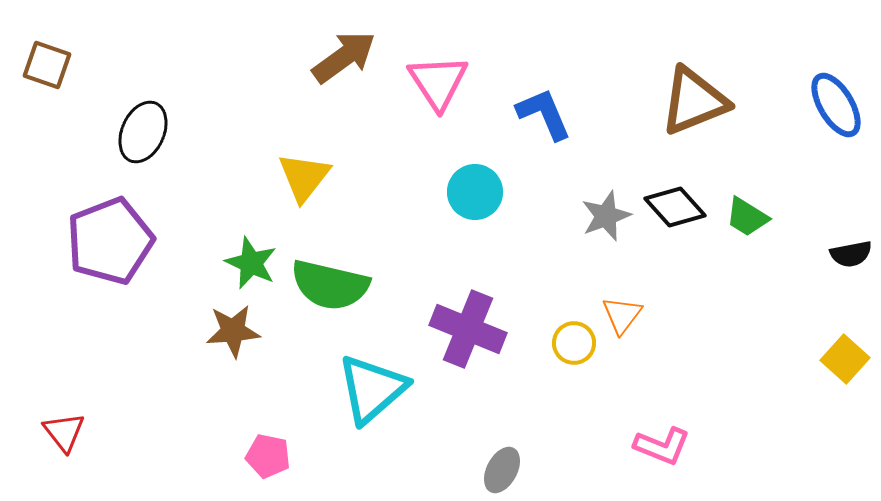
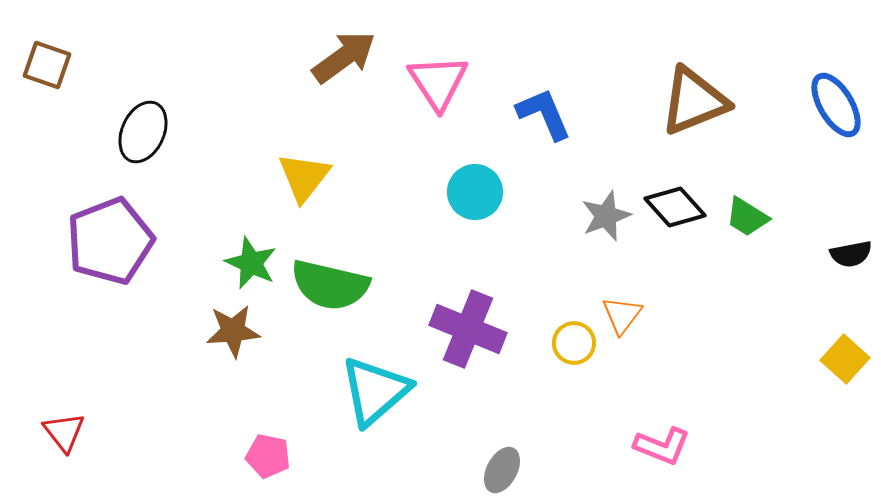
cyan triangle: moved 3 px right, 2 px down
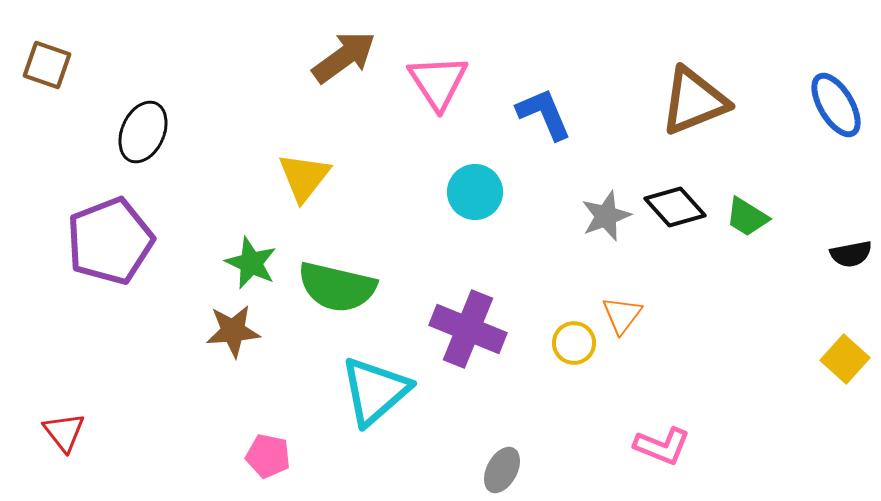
green semicircle: moved 7 px right, 2 px down
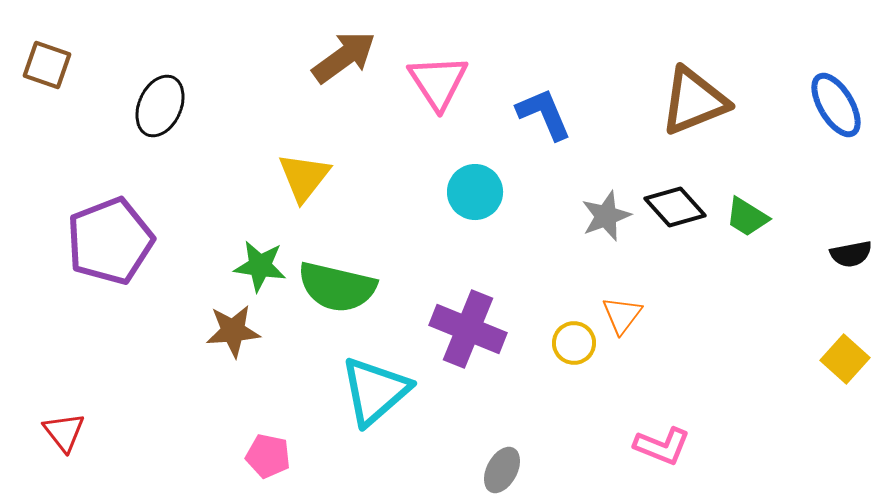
black ellipse: moved 17 px right, 26 px up
green star: moved 9 px right, 3 px down; rotated 16 degrees counterclockwise
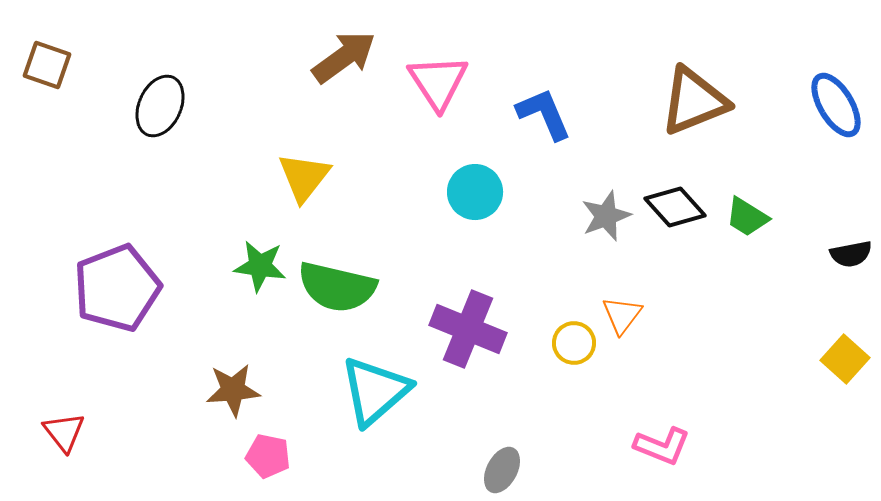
purple pentagon: moved 7 px right, 47 px down
brown star: moved 59 px down
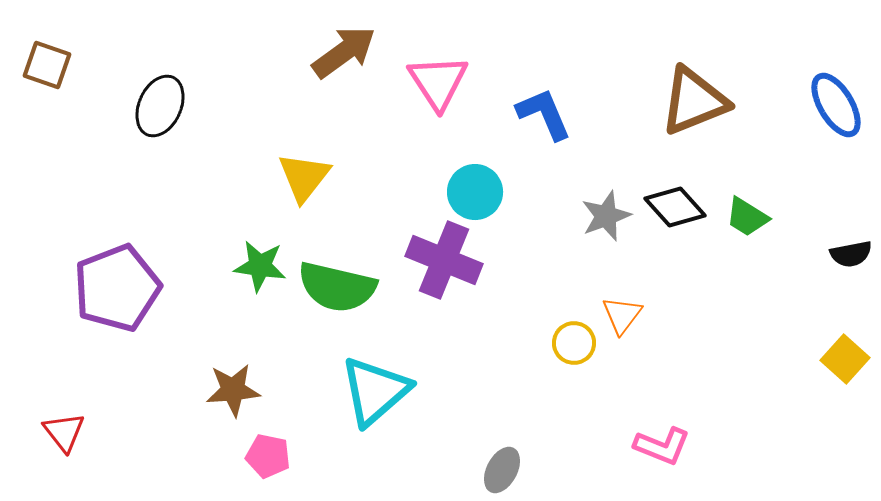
brown arrow: moved 5 px up
purple cross: moved 24 px left, 69 px up
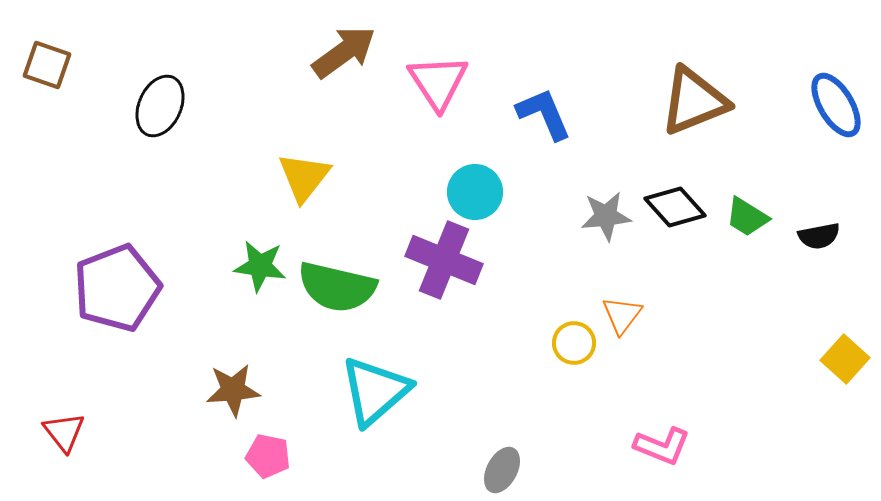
gray star: rotated 15 degrees clockwise
black semicircle: moved 32 px left, 18 px up
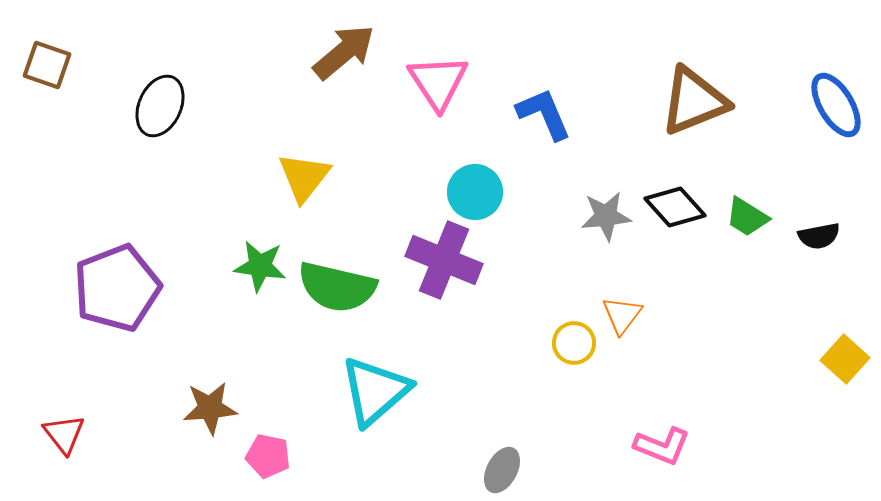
brown arrow: rotated 4 degrees counterclockwise
brown star: moved 23 px left, 18 px down
red triangle: moved 2 px down
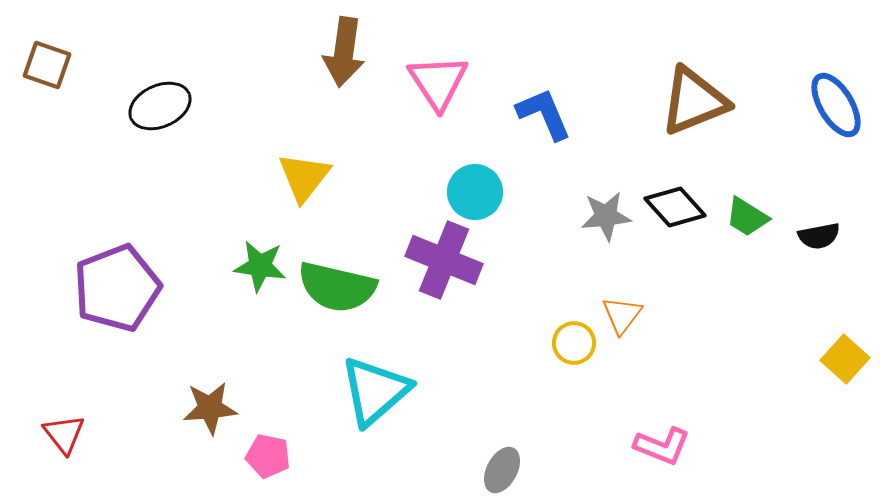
brown arrow: rotated 138 degrees clockwise
black ellipse: rotated 42 degrees clockwise
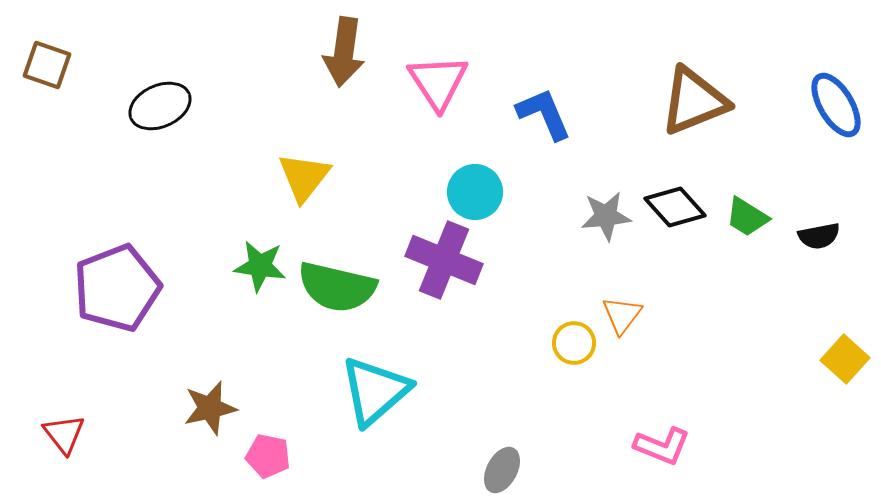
brown star: rotated 8 degrees counterclockwise
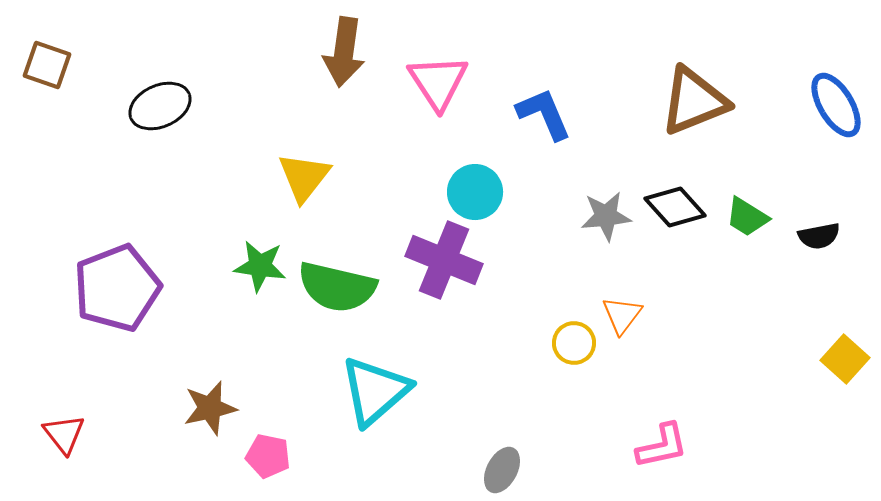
pink L-shape: rotated 34 degrees counterclockwise
